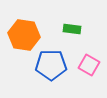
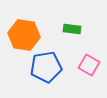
blue pentagon: moved 5 px left, 2 px down; rotated 8 degrees counterclockwise
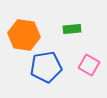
green rectangle: rotated 12 degrees counterclockwise
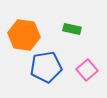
green rectangle: rotated 18 degrees clockwise
pink square: moved 2 px left, 5 px down; rotated 20 degrees clockwise
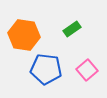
green rectangle: rotated 48 degrees counterclockwise
blue pentagon: moved 2 px down; rotated 16 degrees clockwise
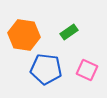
green rectangle: moved 3 px left, 3 px down
pink square: rotated 25 degrees counterclockwise
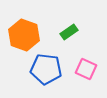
orange hexagon: rotated 12 degrees clockwise
pink square: moved 1 px left, 1 px up
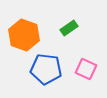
green rectangle: moved 4 px up
